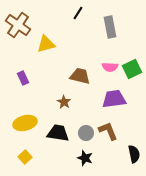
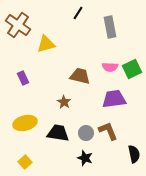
yellow square: moved 5 px down
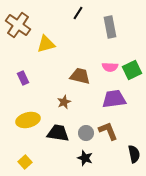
green square: moved 1 px down
brown star: rotated 16 degrees clockwise
yellow ellipse: moved 3 px right, 3 px up
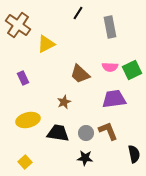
yellow triangle: rotated 12 degrees counterclockwise
brown trapezoid: moved 2 px up; rotated 150 degrees counterclockwise
black star: rotated 14 degrees counterclockwise
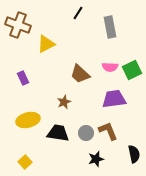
brown cross: rotated 15 degrees counterclockwise
black star: moved 11 px right, 1 px down; rotated 21 degrees counterclockwise
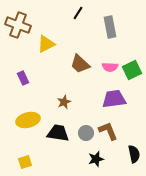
brown trapezoid: moved 10 px up
yellow square: rotated 24 degrees clockwise
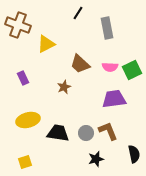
gray rectangle: moved 3 px left, 1 px down
brown star: moved 15 px up
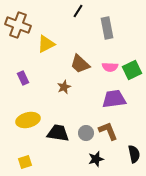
black line: moved 2 px up
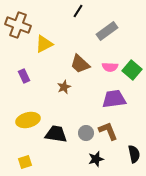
gray rectangle: moved 3 px down; rotated 65 degrees clockwise
yellow triangle: moved 2 px left
green square: rotated 24 degrees counterclockwise
purple rectangle: moved 1 px right, 2 px up
black trapezoid: moved 2 px left, 1 px down
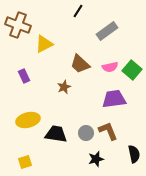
pink semicircle: rotated 14 degrees counterclockwise
